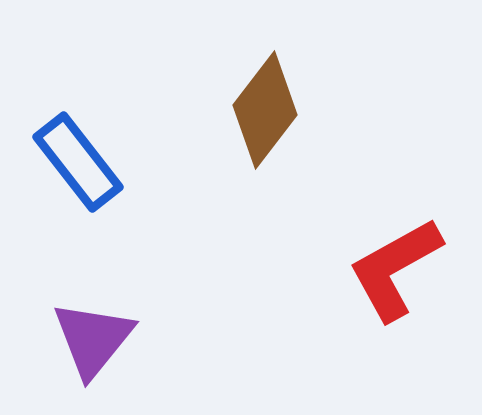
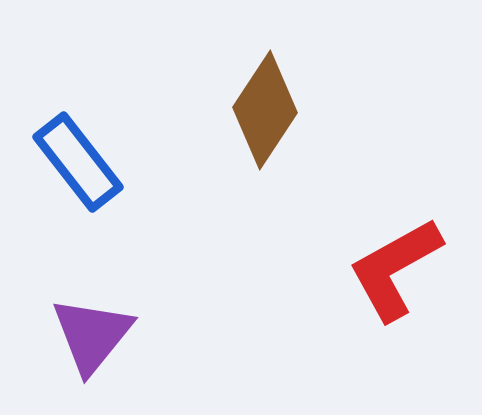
brown diamond: rotated 4 degrees counterclockwise
purple triangle: moved 1 px left, 4 px up
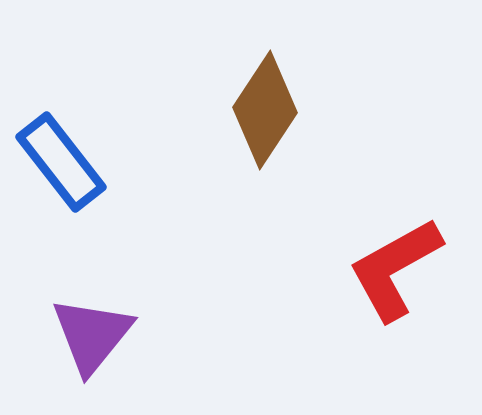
blue rectangle: moved 17 px left
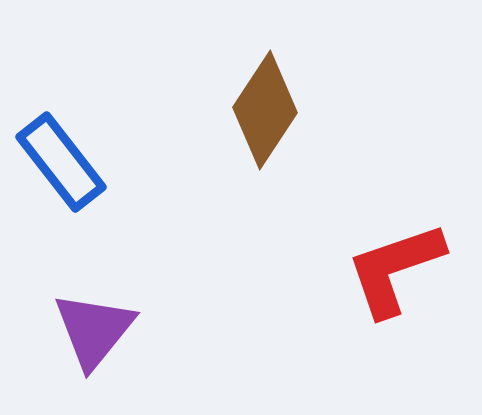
red L-shape: rotated 10 degrees clockwise
purple triangle: moved 2 px right, 5 px up
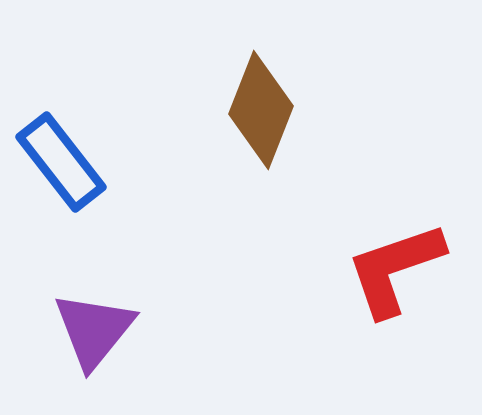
brown diamond: moved 4 px left; rotated 12 degrees counterclockwise
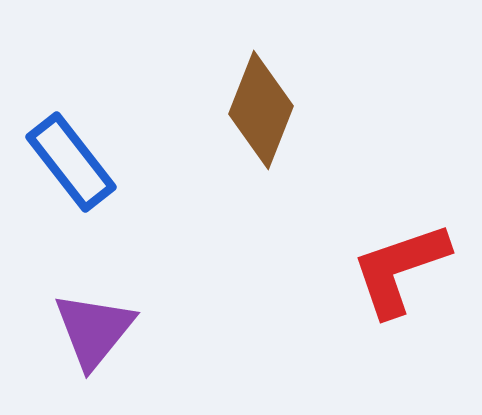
blue rectangle: moved 10 px right
red L-shape: moved 5 px right
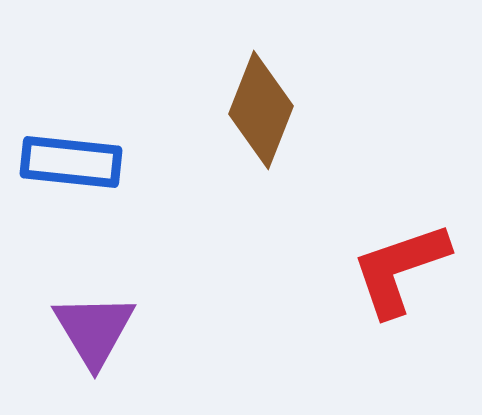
blue rectangle: rotated 46 degrees counterclockwise
purple triangle: rotated 10 degrees counterclockwise
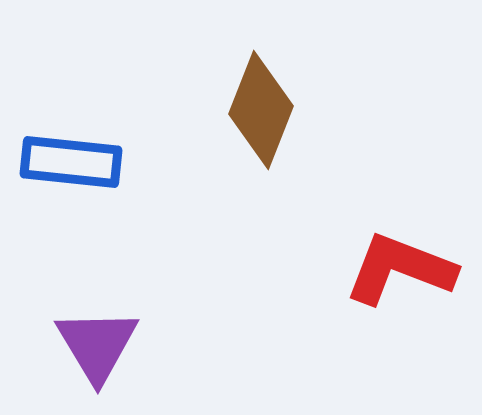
red L-shape: rotated 40 degrees clockwise
purple triangle: moved 3 px right, 15 px down
